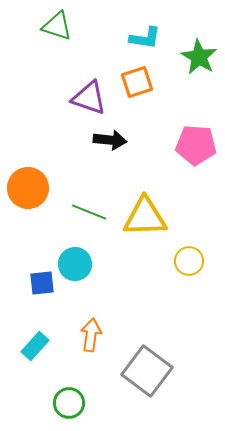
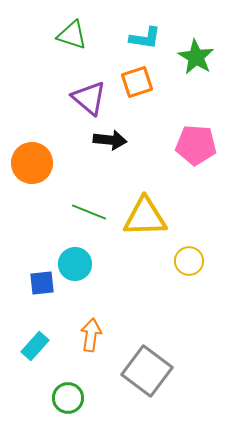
green triangle: moved 15 px right, 9 px down
green star: moved 3 px left
purple triangle: rotated 21 degrees clockwise
orange circle: moved 4 px right, 25 px up
green circle: moved 1 px left, 5 px up
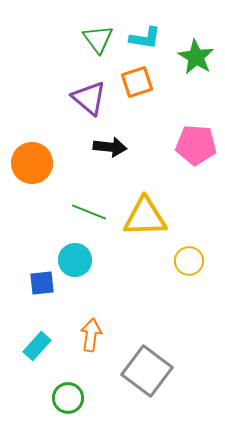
green triangle: moved 26 px right, 4 px down; rotated 36 degrees clockwise
black arrow: moved 7 px down
cyan circle: moved 4 px up
cyan rectangle: moved 2 px right
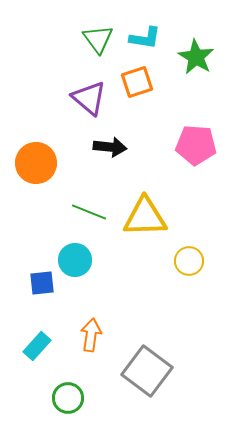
orange circle: moved 4 px right
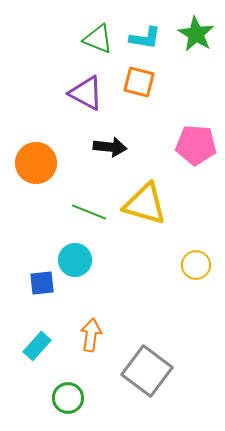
green triangle: rotated 32 degrees counterclockwise
green star: moved 23 px up
orange square: moved 2 px right; rotated 32 degrees clockwise
purple triangle: moved 3 px left, 5 px up; rotated 12 degrees counterclockwise
yellow triangle: moved 13 px up; rotated 18 degrees clockwise
yellow circle: moved 7 px right, 4 px down
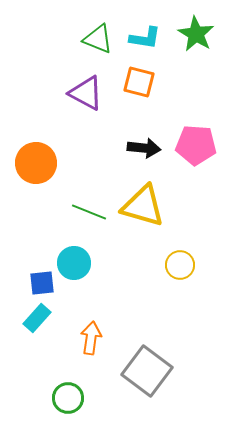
black arrow: moved 34 px right, 1 px down
yellow triangle: moved 2 px left, 2 px down
cyan circle: moved 1 px left, 3 px down
yellow circle: moved 16 px left
orange arrow: moved 3 px down
cyan rectangle: moved 28 px up
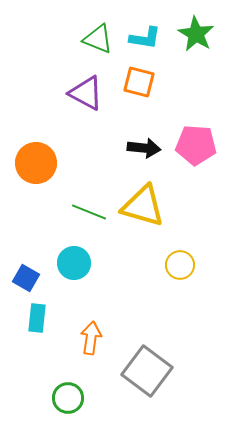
blue square: moved 16 px left, 5 px up; rotated 36 degrees clockwise
cyan rectangle: rotated 36 degrees counterclockwise
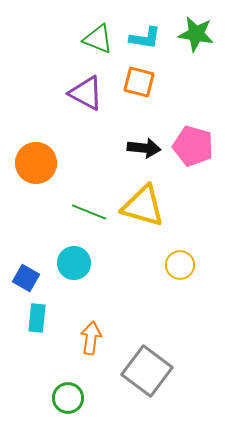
green star: rotated 21 degrees counterclockwise
pink pentagon: moved 3 px left, 1 px down; rotated 12 degrees clockwise
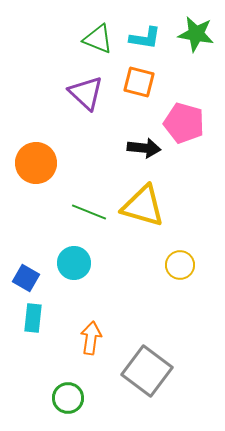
purple triangle: rotated 15 degrees clockwise
pink pentagon: moved 9 px left, 23 px up
cyan rectangle: moved 4 px left
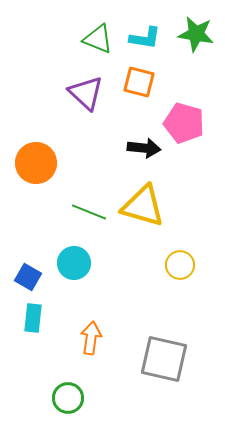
blue square: moved 2 px right, 1 px up
gray square: moved 17 px right, 12 px up; rotated 24 degrees counterclockwise
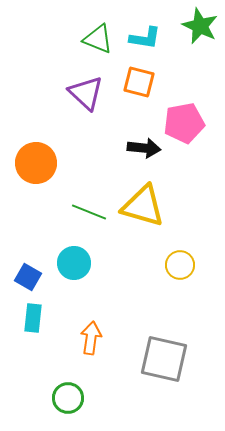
green star: moved 4 px right, 8 px up; rotated 15 degrees clockwise
pink pentagon: rotated 27 degrees counterclockwise
